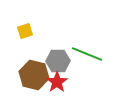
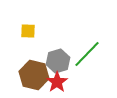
yellow square: moved 3 px right; rotated 21 degrees clockwise
green line: rotated 68 degrees counterclockwise
gray hexagon: rotated 15 degrees counterclockwise
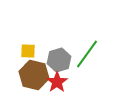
yellow square: moved 20 px down
green line: rotated 8 degrees counterclockwise
gray hexagon: moved 1 px right, 1 px up
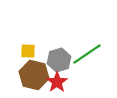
green line: rotated 20 degrees clockwise
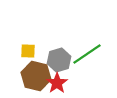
brown hexagon: moved 2 px right, 1 px down
red star: moved 1 px down
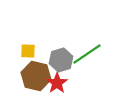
gray hexagon: moved 2 px right
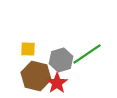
yellow square: moved 2 px up
